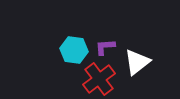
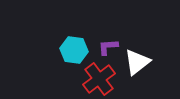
purple L-shape: moved 3 px right
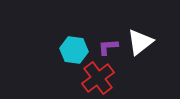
white triangle: moved 3 px right, 20 px up
red cross: moved 1 px left, 1 px up
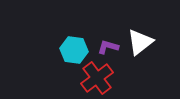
purple L-shape: rotated 20 degrees clockwise
red cross: moved 1 px left
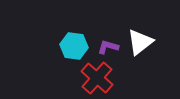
cyan hexagon: moved 4 px up
red cross: rotated 12 degrees counterclockwise
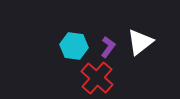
purple L-shape: rotated 110 degrees clockwise
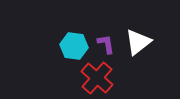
white triangle: moved 2 px left
purple L-shape: moved 2 px left, 3 px up; rotated 45 degrees counterclockwise
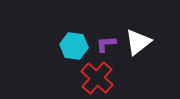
purple L-shape: rotated 85 degrees counterclockwise
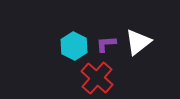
cyan hexagon: rotated 20 degrees clockwise
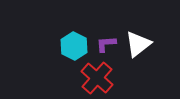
white triangle: moved 2 px down
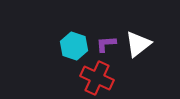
cyan hexagon: rotated 8 degrees counterclockwise
red cross: rotated 16 degrees counterclockwise
